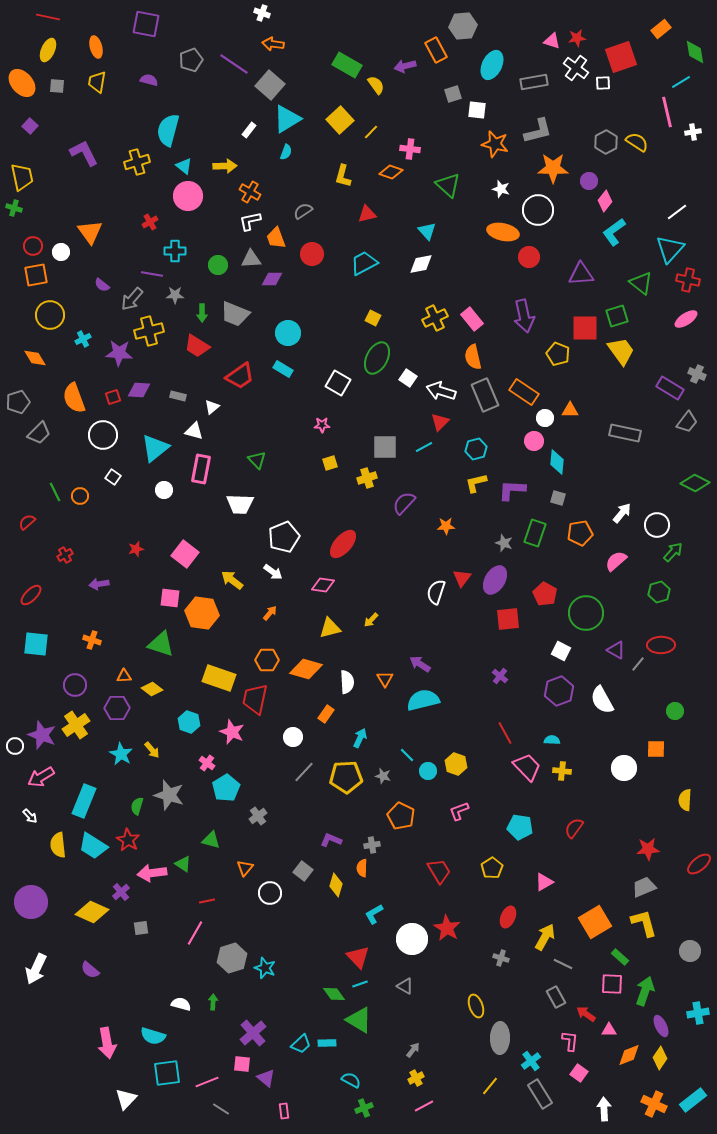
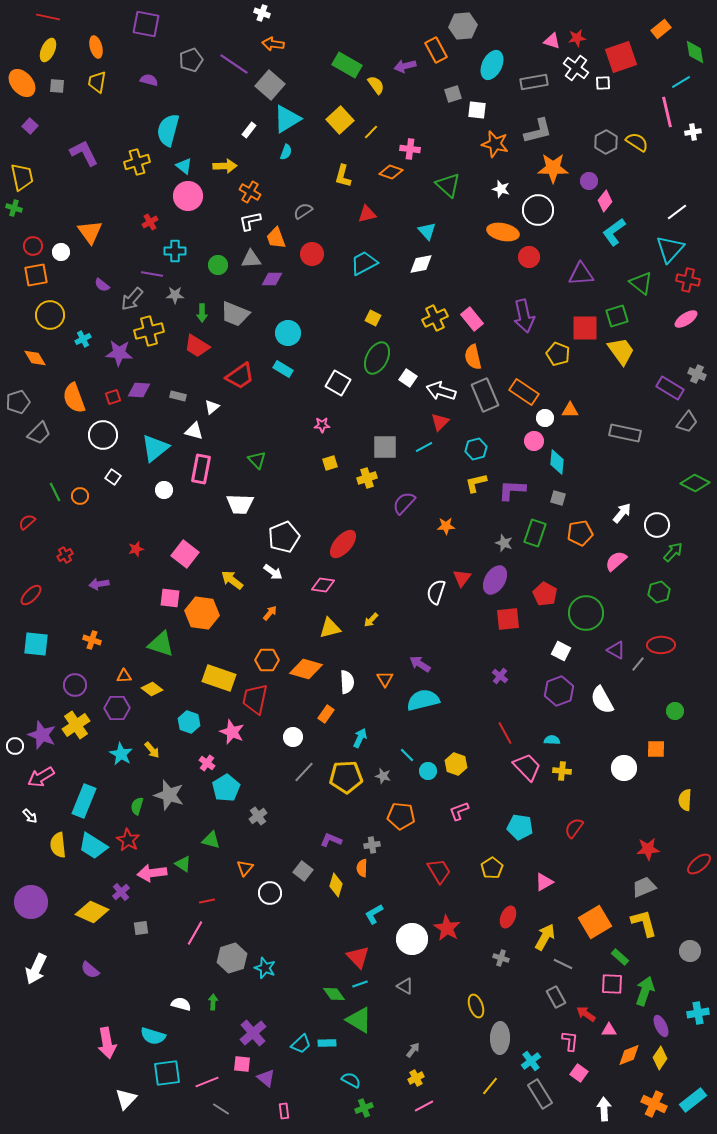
orange pentagon at (401, 816): rotated 20 degrees counterclockwise
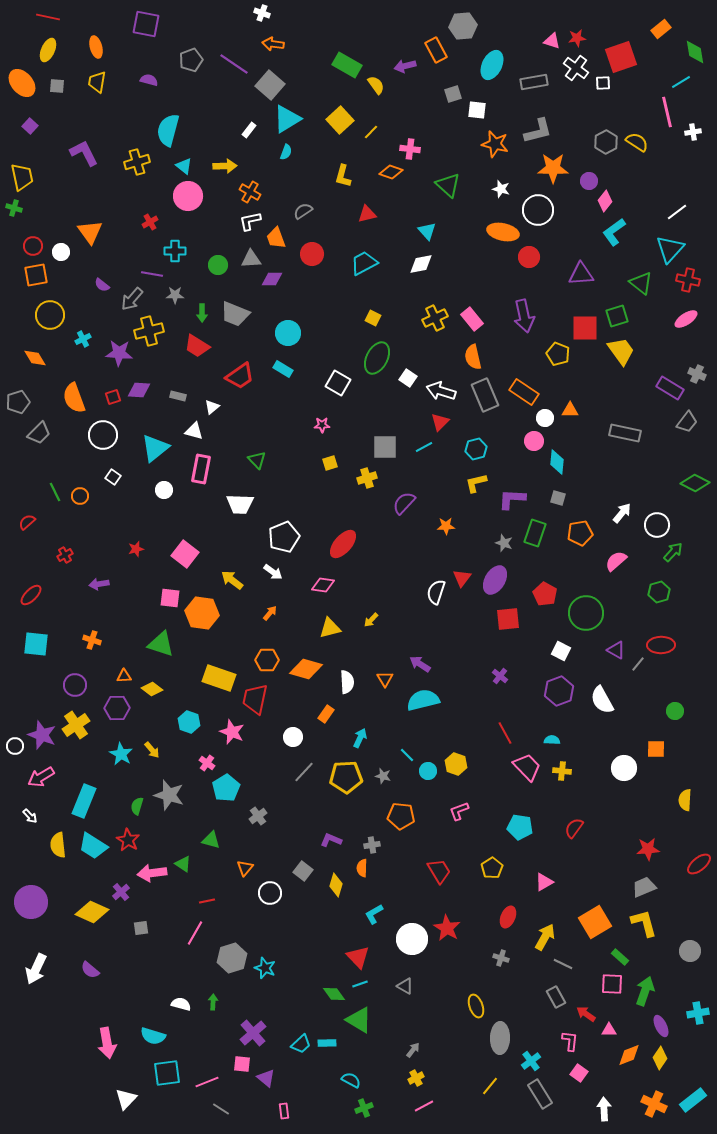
purple L-shape at (512, 490): moved 9 px down
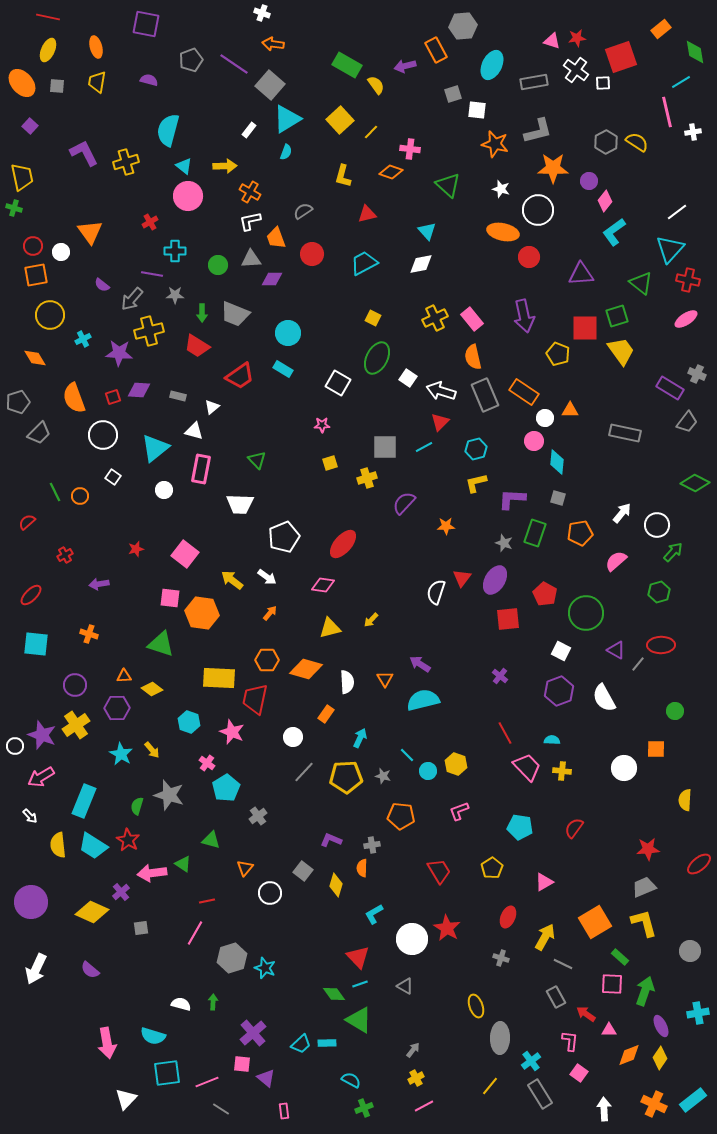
white cross at (576, 68): moved 2 px down
yellow cross at (137, 162): moved 11 px left
white arrow at (273, 572): moved 6 px left, 5 px down
orange cross at (92, 640): moved 3 px left, 6 px up
yellow rectangle at (219, 678): rotated 16 degrees counterclockwise
white semicircle at (602, 700): moved 2 px right, 2 px up
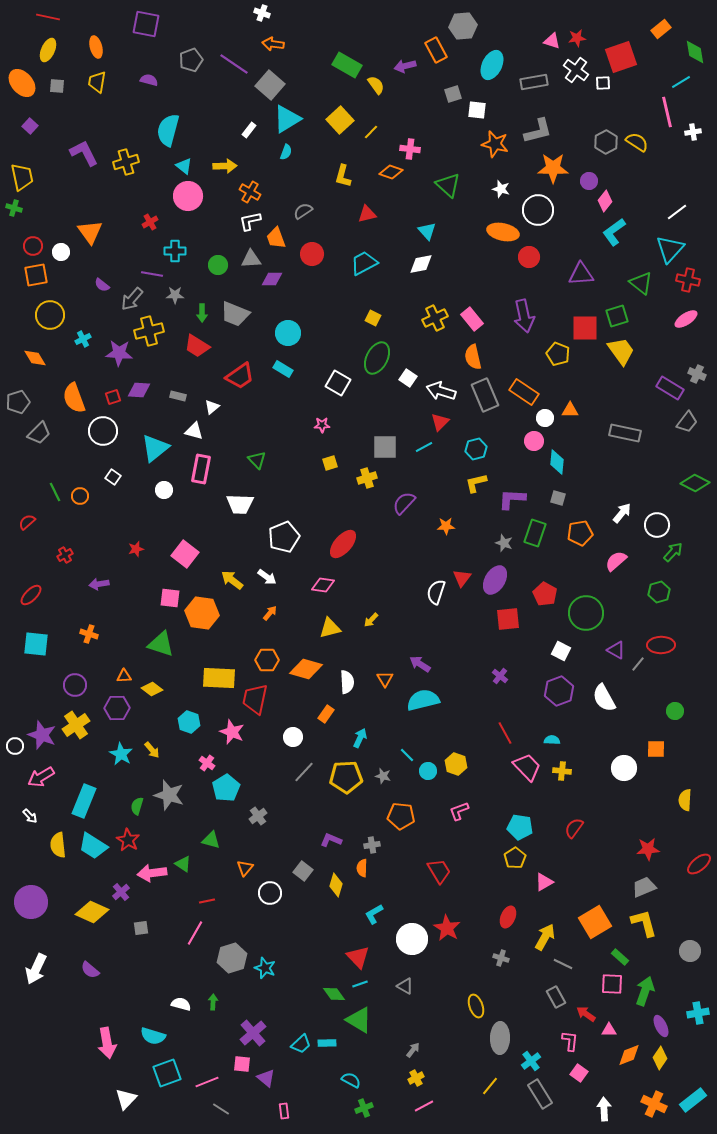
white circle at (103, 435): moved 4 px up
yellow pentagon at (492, 868): moved 23 px right, 10 px up
cyan square at (167, 1073): rotated 12 degrees counterclockwise
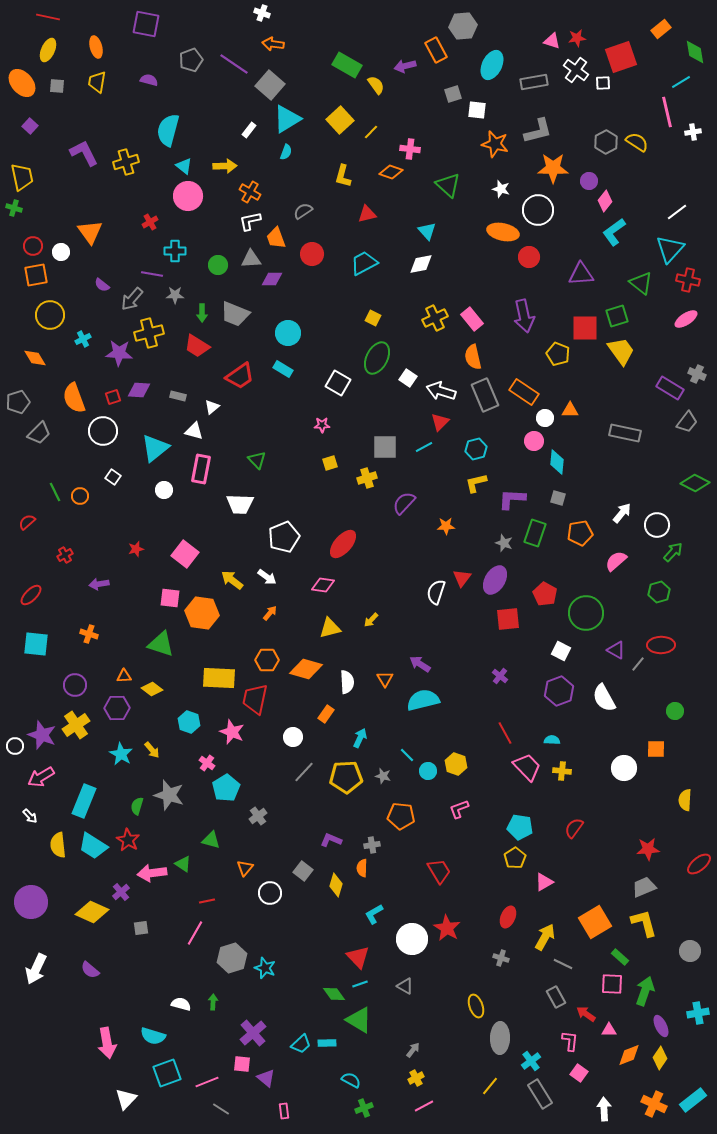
yellow cross at (149, 331): moved 2 px down
pink L-shape at (459, 811): moved 2 px up
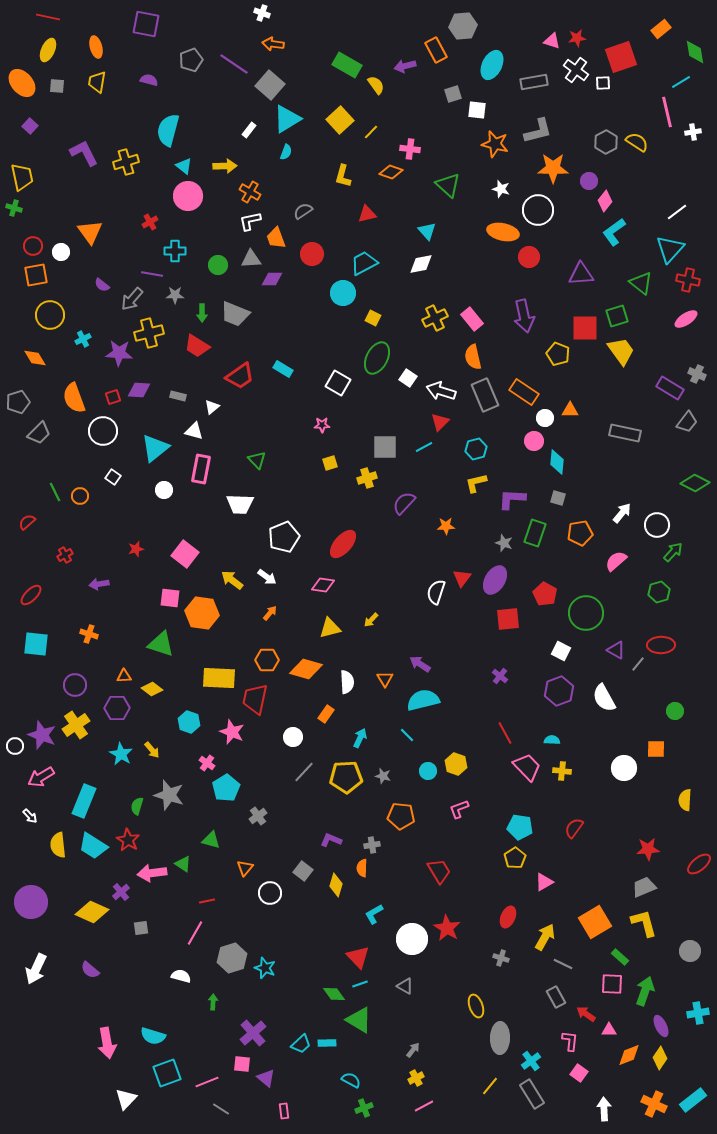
cyan circle at (288, 333): moved 55 px right, 40 px up
cyan line at (407, 755): moved 20 px up
white semicircle at (181, 1004): moved 28 px up
gray rectangle at (540, 1094): moved 8 px left
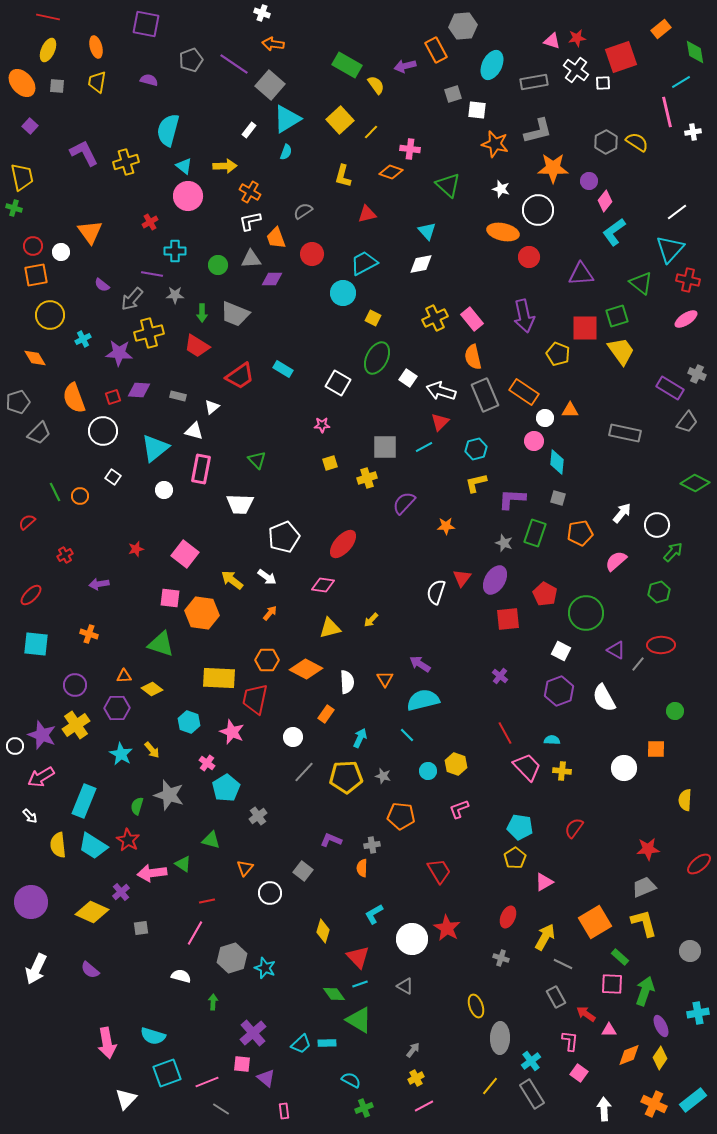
orange diamond at (306, 669): rotated 12 degrees clockwise
yellow diamond at (336, 885): moved 13 px left, 46 px down
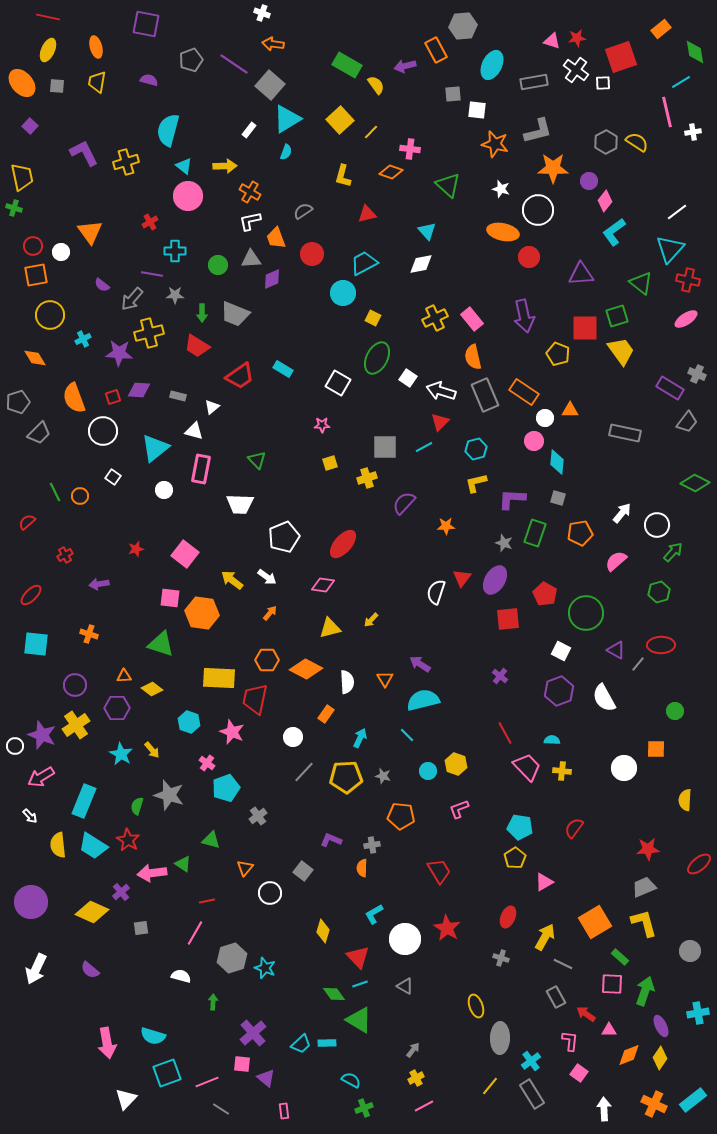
gray square at (453, 94): rotated 12 degrees clockwise
purple diamond at (272, 279): rotated 25 degrees counterclockwise
cyan pentagon at (226, 788): rotated 12 degrees clockwise
white circle at (412, 939): moved 7 px left
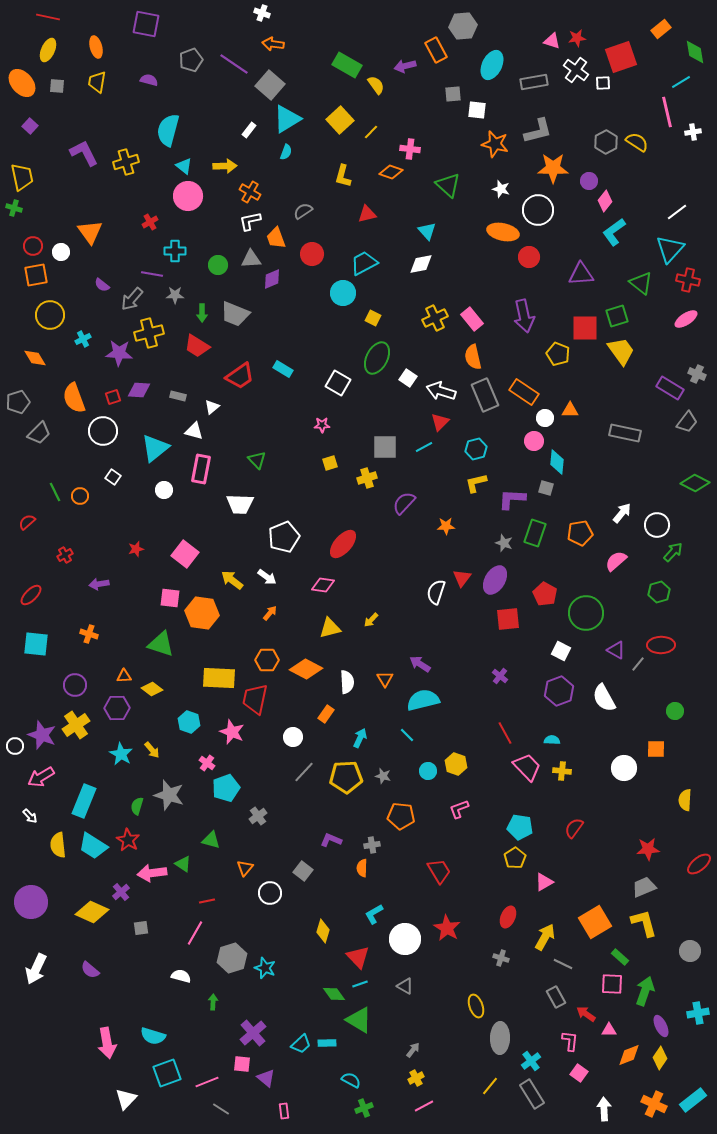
gray square at (558, 498): moved 12 px left, 10 px up
